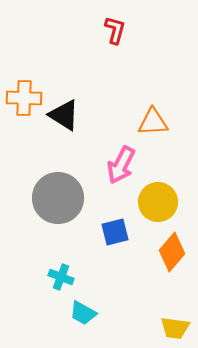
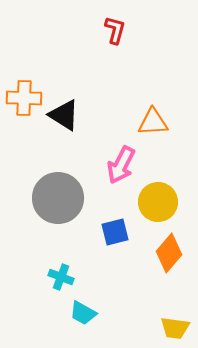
orange diamond: moved 3 px left, 1 px down
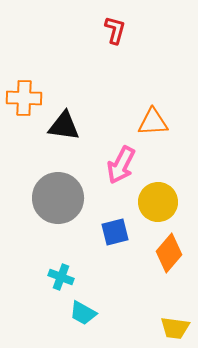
black triangle: moved 11 px down; rotated 24 degrees counterclockwise
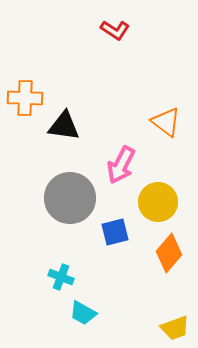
red L-shape: rotated 108 degrees clockwise
orange cross: moved 1 px right
orange triangle: moved 13 px right; rotated 40 degrees clockwise
gray circle: moved 12 px right
yellow trapezoid: rotated 28 degrees counterclockwise
